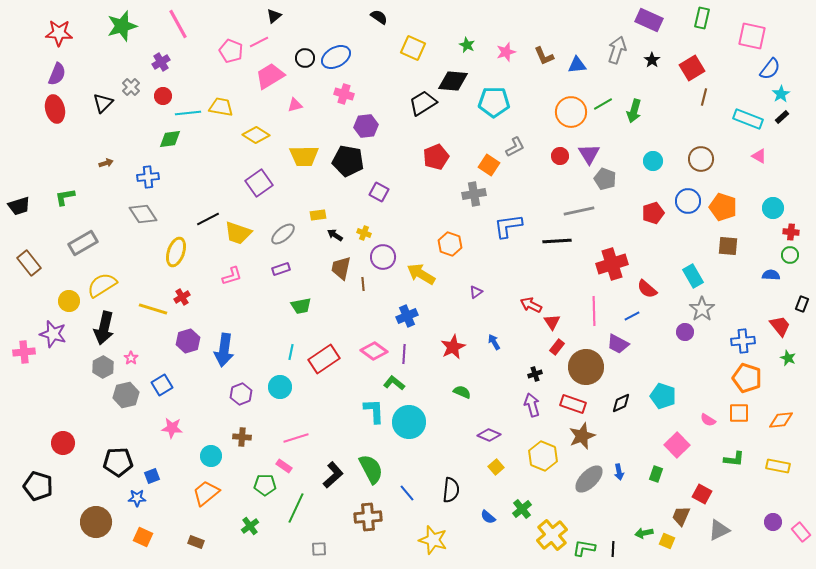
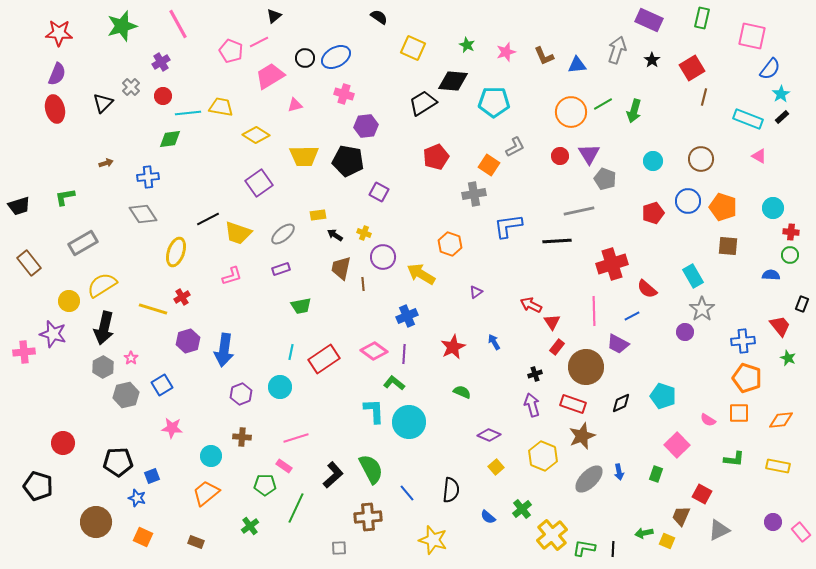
blue star at (137, 498): rotated 18 degrees clockwise
gray square at (319, 549): moved 20 px right, 1 px up
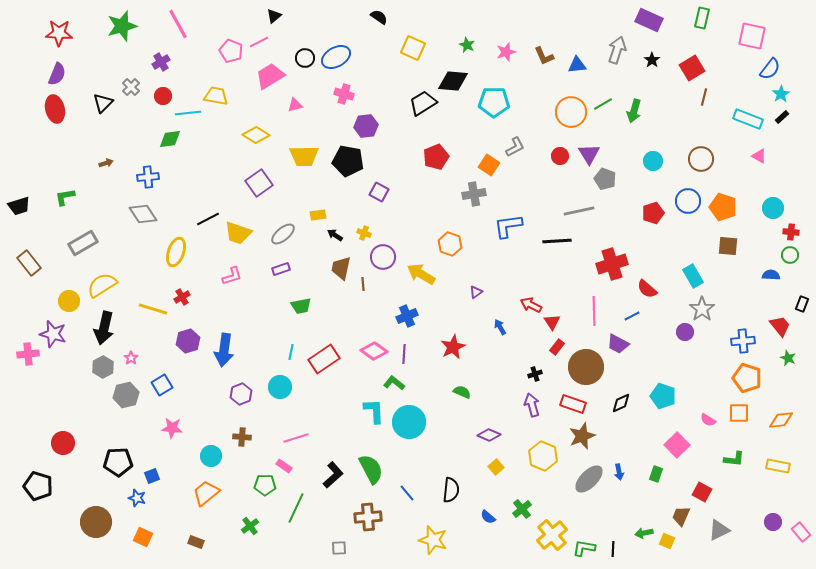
yellow trapezoid at (221, 107): moved 5 px left, 11 px up
blue arrow at (494, 342): moved 6 px right, 15 px up
pink cross at (24, 352): moved 4 px right, 2 px down
red square at (702, 494): moved 2 px up
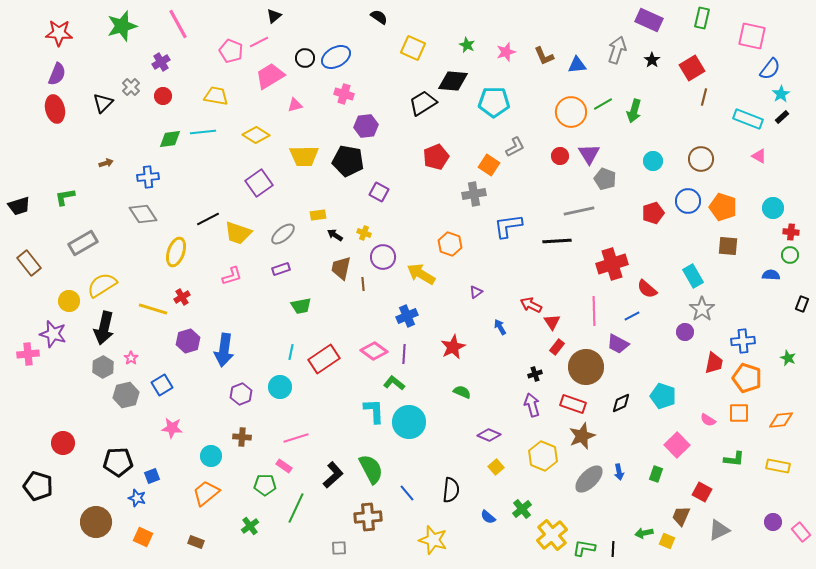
cyan line at (188, 113): moved 15 px right, 19 px down
red trapezoid at (780, 326): moved 66 px left, 37 px down; rotated 50 degrees clockwise
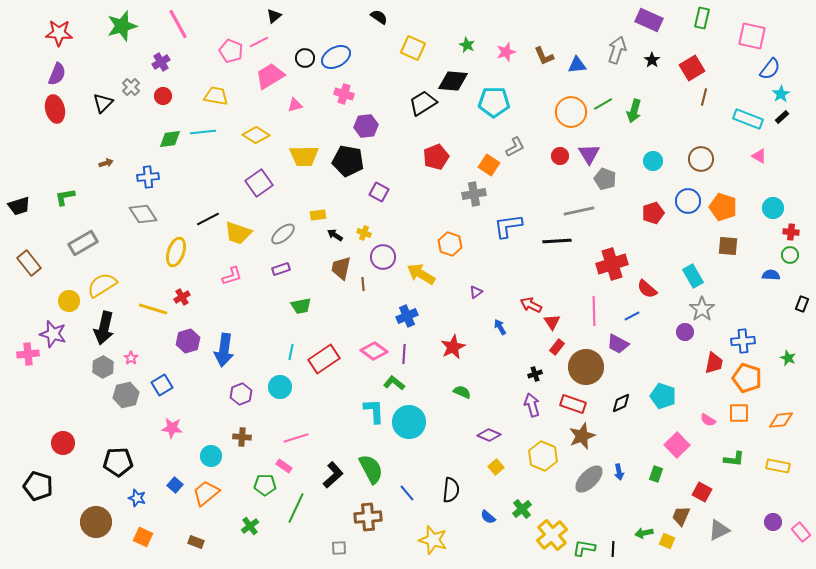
blue square at (152, 476): moved 23 px right, 9 px down; rotated 28 degrees counterclockwise
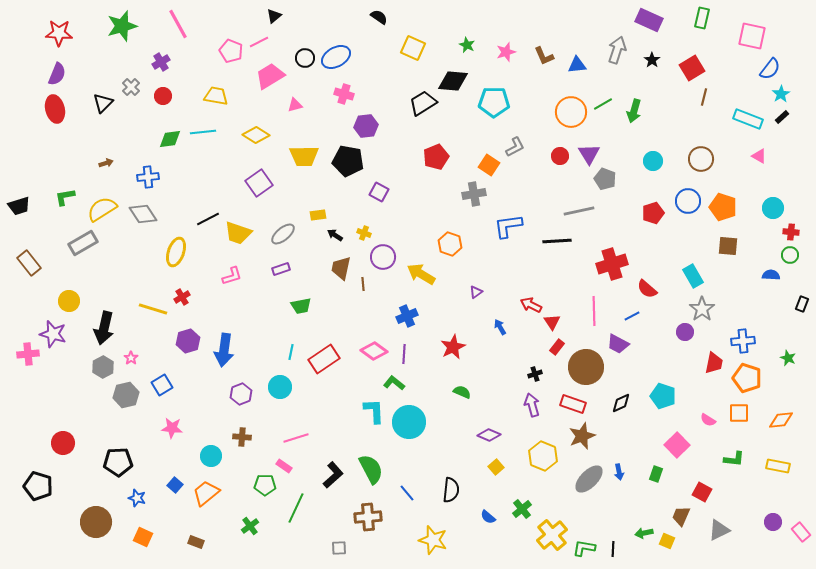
yellow semicircle at (102, 285): moved 76 px up
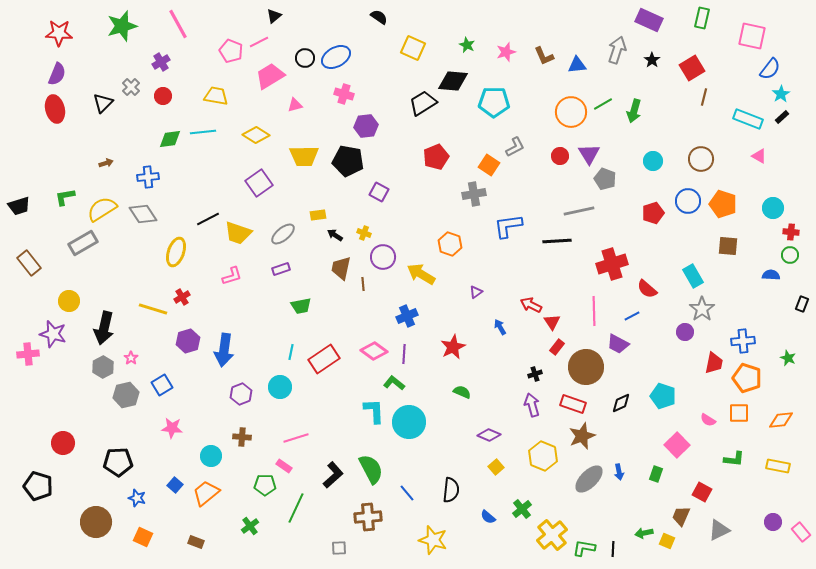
orange pentagon at (723, 207): moved 3 px up
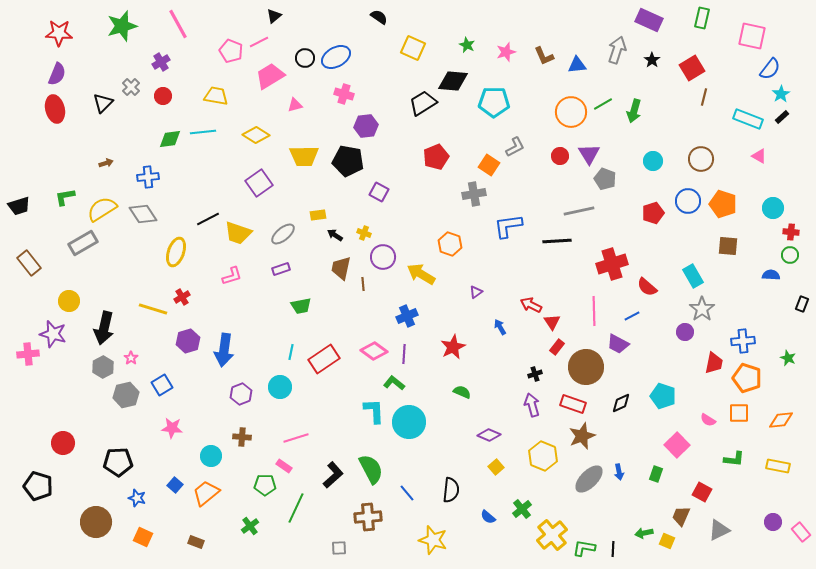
red semicircle at (647, 289): moved 2 px up
